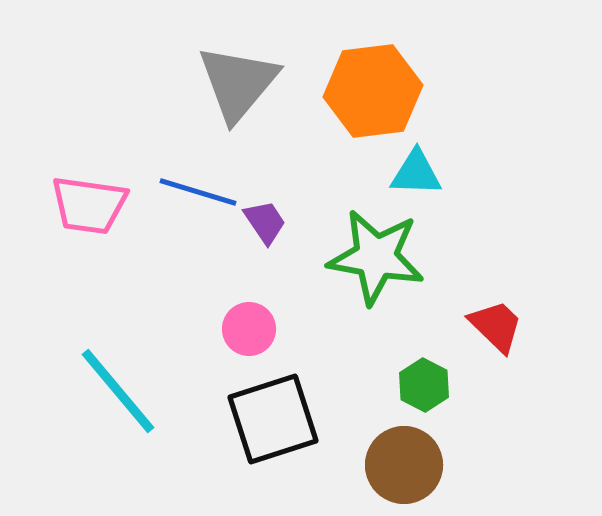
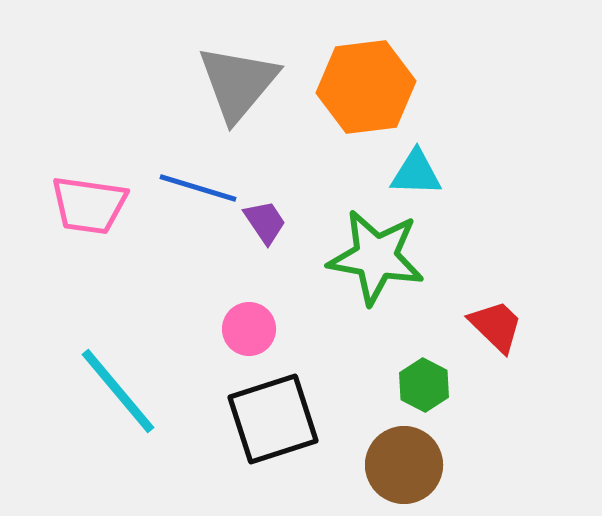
orange hexagon: moved 7 px left, 4 px up
blue line: moved 4 px up
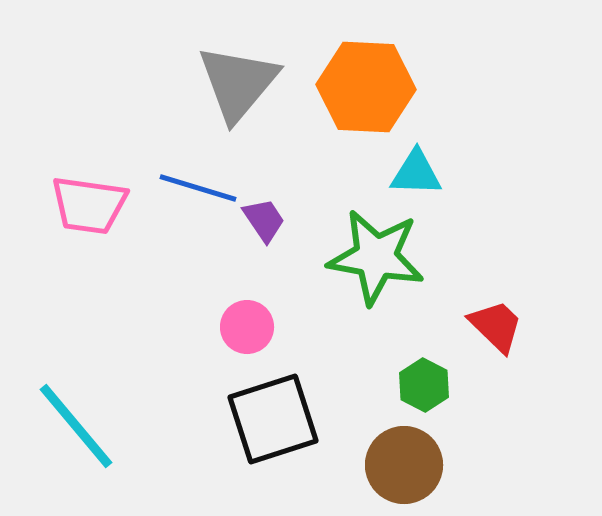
orange hexagon: rotated 10 degrees clockwise
purple trapezoid: moved 1 px left, 2 px up
pink circle: moved 2 px left, 2 px up
cyan line: moved 42 px left, 35 px down
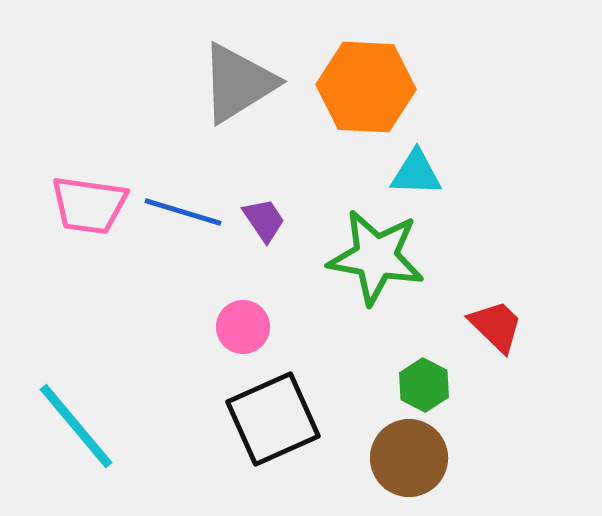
gray triangle: rotated 18 degrees clockwise
blue line: moved 15 px left, 24 px down
pink circle: moved 4 px left
black square: rotated 6 degrees counterclockwise
brown circle: moved 5 px right, 7 px up
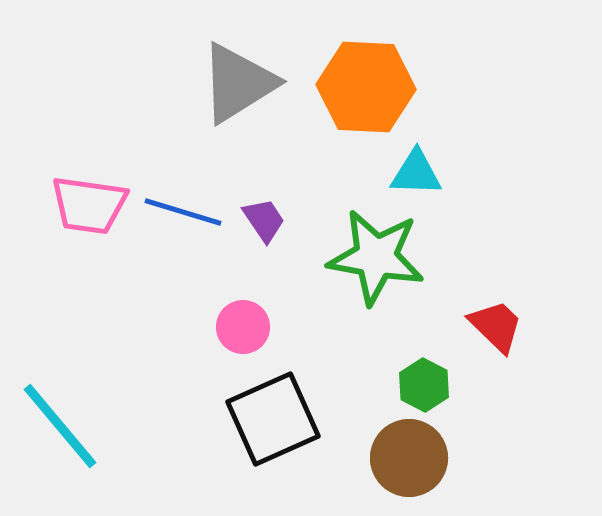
cyan line: moved 16 px left
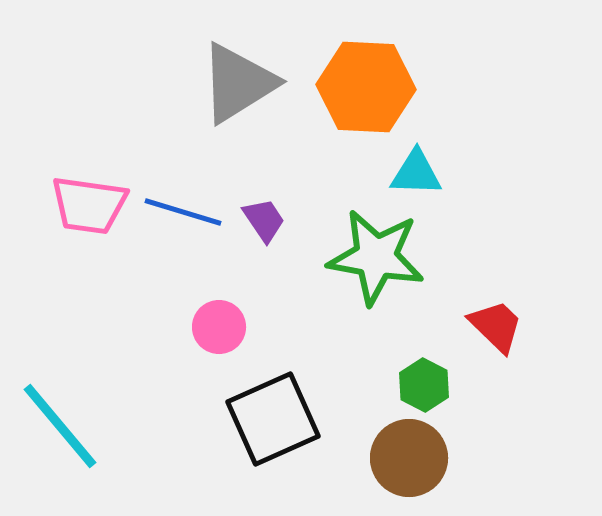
pink circle: moved 24 px left
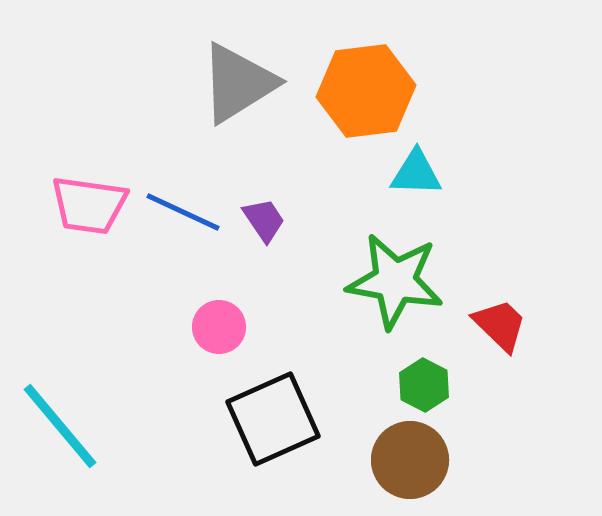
orange hexagon: moved 4 px down; rotated 10 degrees counterclockwise
blue line: rotated 8 degrees clockwise
green star: moved 19 px right, 24 px down
red trapezoid: moved 4 px right, 1 px up
brown circle: moved 1 px right, 2 px down
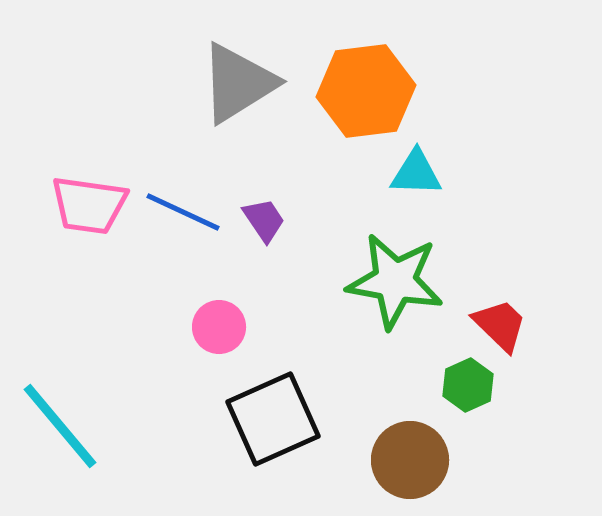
green hexagon: moved 44 px right; rotated 9 degrees clockwise
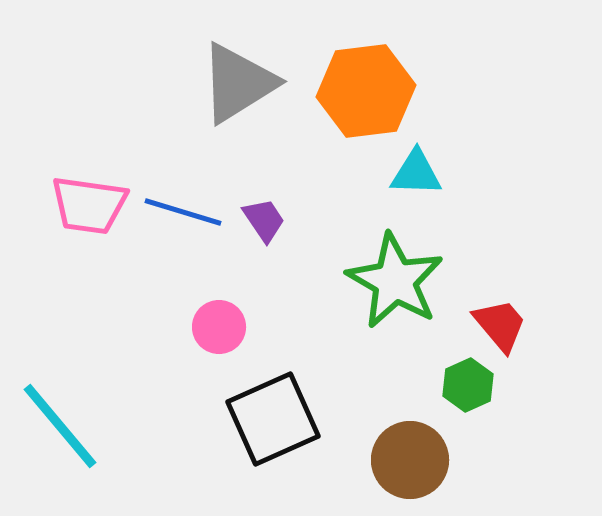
blue line: rotated 8 degrees counterclockwise
green star: rotated 20 degrees clockwise
red trapezoid: rotated 6 degrees clockwise
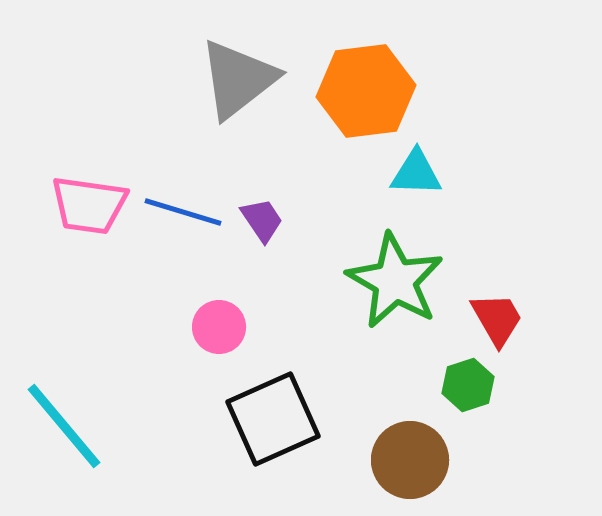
gray triangle: moved 4 px up; rotated 6 degrees counterclockwise
purple trapezoid: moved 2 px left
red trapezoid: moved 3 px left, 6 px up; rotated 10 degrees clockwise
green hexagon: rotated 6 degrees clockwise
cyan line: moved 4 px right
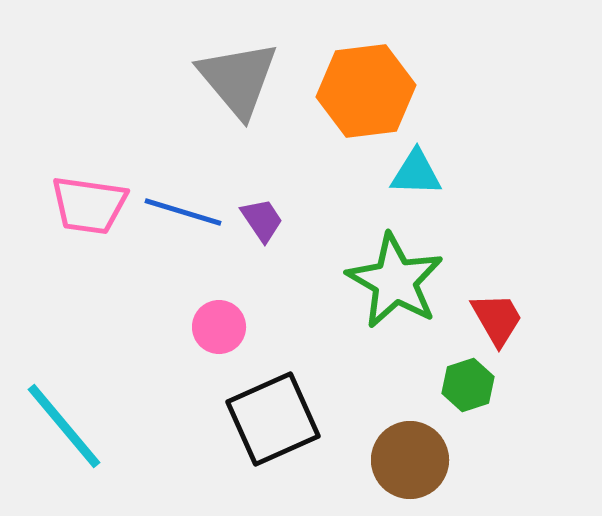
gray triangle: rotated 32 degrees counterclockwise
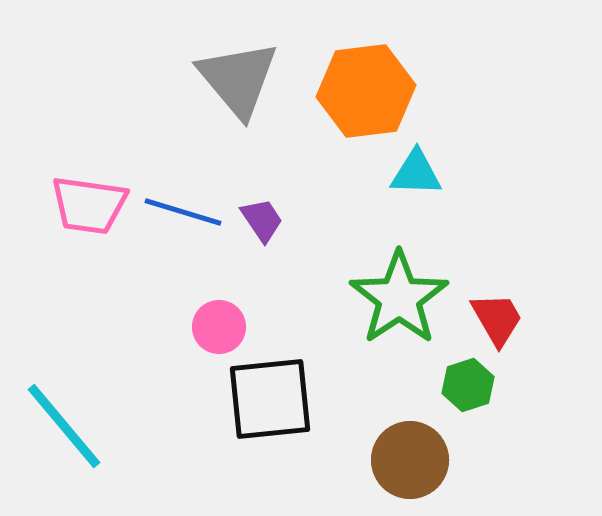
green star: moved 4 px right, 17 px down; rotated 8 degrees clockwise
black square: moved 3 px left, 20 px up; rotated 18 degrees clockwise
